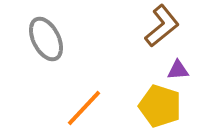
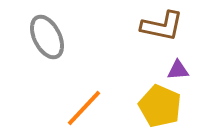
brown L-shape: rotated 51 degrees clockwise
gray ellipse: moved 1 px right, 2 px up
yellow pentagon: rotated 6 degrees clockwise
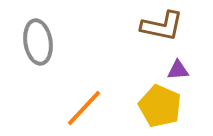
gray ellipse: moved 9 px left, 5 px down; rotated 18 degrees clockwise
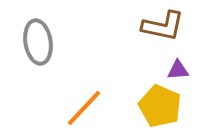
brown L-shape: moved 1 px right
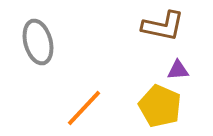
gray ellipse: rotated 6 degrees counterclockwise
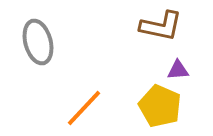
brown L-shape: moved 2 px left
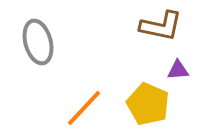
yellow pentagon: moved 12 px left, 2 px up
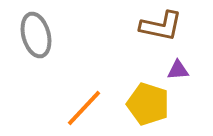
gray ellipse: moved 2 px left, 7 px up
yellow pentagon: rotated 6 degrees counterclockwise
